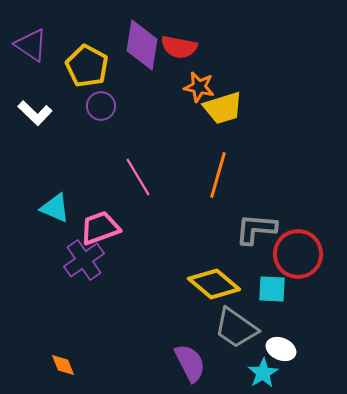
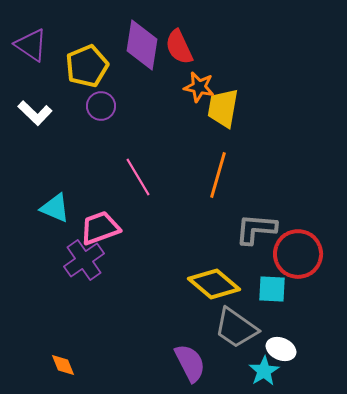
red semicircle: rotated 54 degrees clockwise
yellow pentagon: rotated 21 degrees clockwise
yellow trapezoid: rotated 117 degrees clockwise
cyan star: moved 1 px right, 2 px up
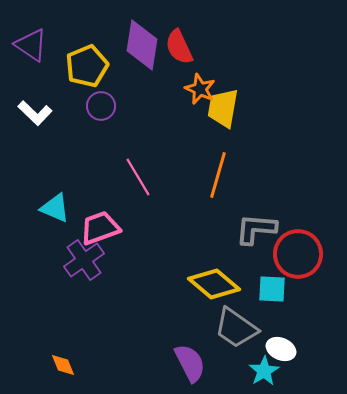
orange star: moved 1 px right, 2 px down; rotated 12 degrees clockwise
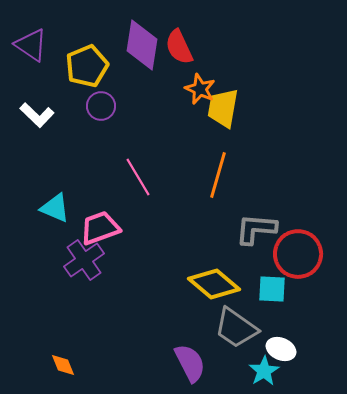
white L-shape: moved 2 px right, 2 px down
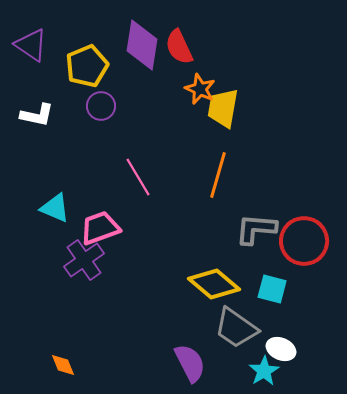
white L-shape: rotated 32 degrees counterclockwise
red circle: moved 6 px right, 13 px up
cyan square: rotated 12 degrees clockwise
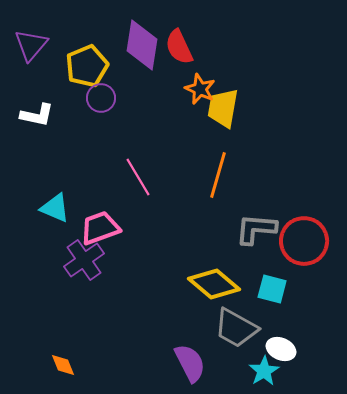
purple triangle: rotated 36 degrees clockwise
purple circle: moved 8 px up
gray trapezoid: rotated 6 degrees counterclockwise
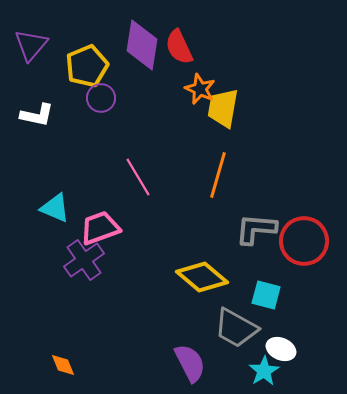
yellow diamond: moved 12 px left, 7 px up
cyan square: moved 6 px left, 6 px down
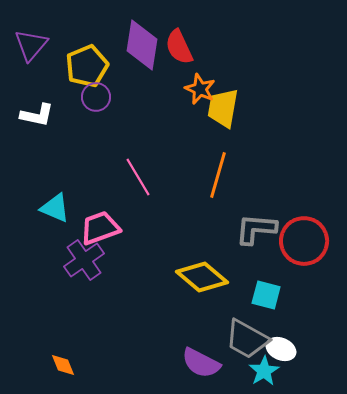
purple circle: moved 5 px left, 1 px up
gray trapezoid: moved 11 px right, 11 px down
purple semicircle: moved 11 px right; rotated 144 degrees clockwise
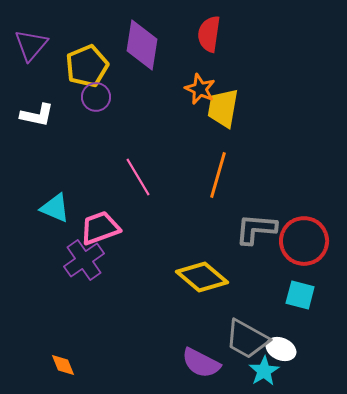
red semicircle: moved 30 px right, 13 px up; rotated 33 degrees clockwise
cyan square: moved 34 px right
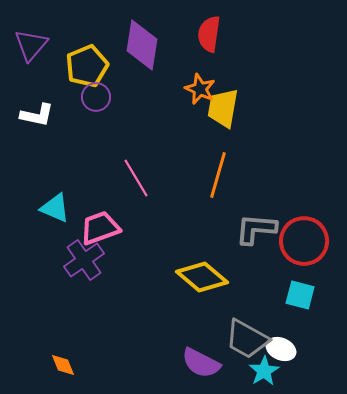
pink line: moved 2 px left, 1 px down
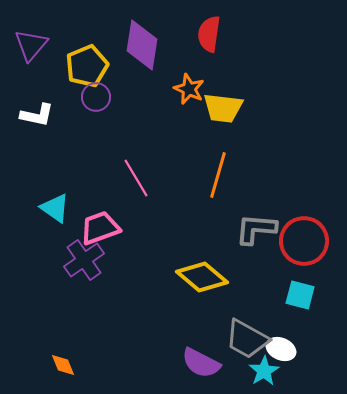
orange star: moved 11 px left
yellow trapezoid: rotated 93 degrees counterclockwise
cyan triangle: rotated 12 degrees clockwise
